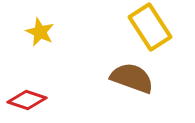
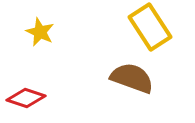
red diamond: moved 1 px left, 2 px up
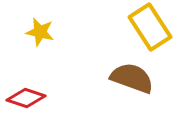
yellow star: rotated 12 degrees counterclockwise
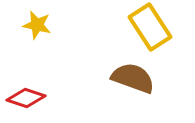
yellow star: moved 3 px left, 7 px up
brown semicircle: moved 1 px right
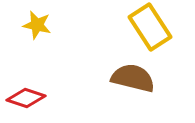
brown semicircle: rotated 6 degrees counterclockwise
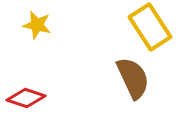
brown semicircle: rotated 51 degrees clockwise
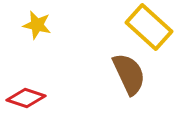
yellow rectangle: moved 1 px left; rotated 15 degrees counterclockwise
brown semicircle: moved 4 px left, 4 px up
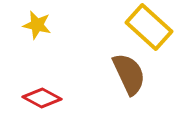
red diamond: moved 16 px right; rotated 9 degrees clockwise
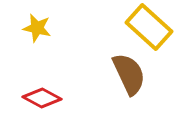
yellow star: moved 3 px down
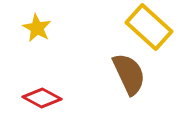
yellow star: rotated 16 degrees clockwise
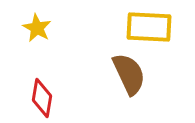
yellow rectangle: rotated 39 degrees counterclockwise
red diamond: rotated 72 degrees clockwise
